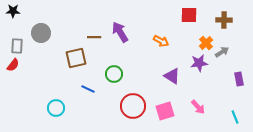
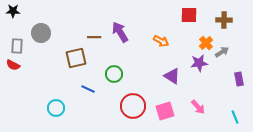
red semicircle: rotated 80 degrees clockwise
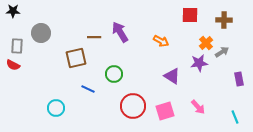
red square: moved 1 px right
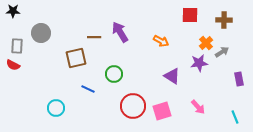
pink square: moved 3 px left
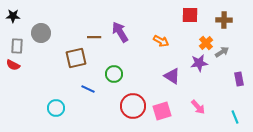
black star: moved 5 px down
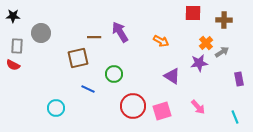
red square: moved 3 px right, 2 px up
brown square: moved 2 px right
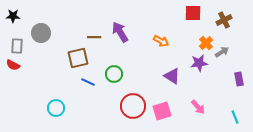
brown cross: rotated 28 degrees counterclockwise
blue line: moved 7 px up
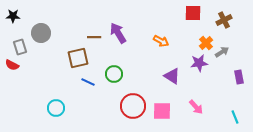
purple arrow: moved 2 px left, 1 px down
gray rectangle: moved 3 px right, 1 px down; rotated 21 degrees counterclockwise
red semicircle: moved 1 px left
purple rectangle: moved 2 px up
pink arrow: moved 2 px left
pink square: rotated 18 degrees clockwise
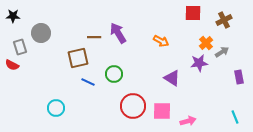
purple triangle: moved 2 px down
pink arrow: moved 8 px left, 14 px down; rotated 63 degrees counterclockwise
